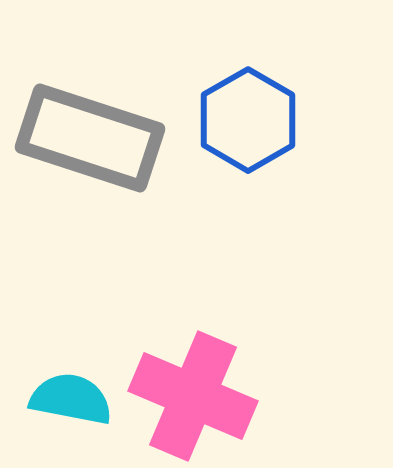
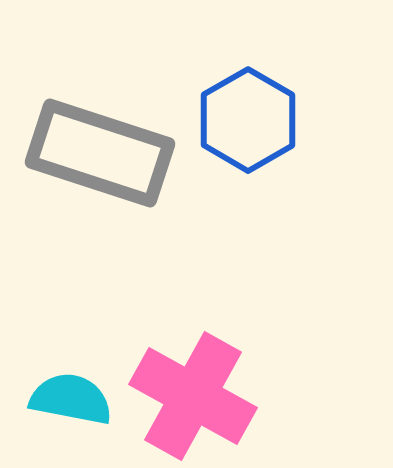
gray rectangle: moved 10 px right, 15 px down
pink cross: rotated 6 degrees clockwise
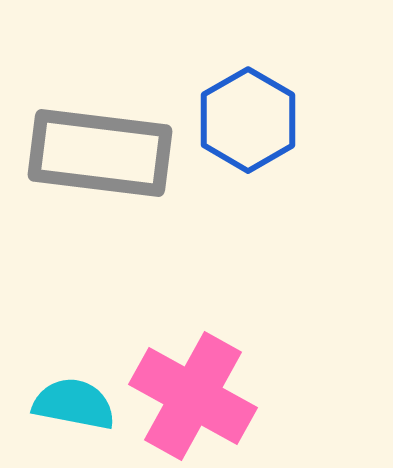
gray rectangle: rotated 11 degrees counterclockwise
cyan semicircle: moved 3 px right, 5 px down
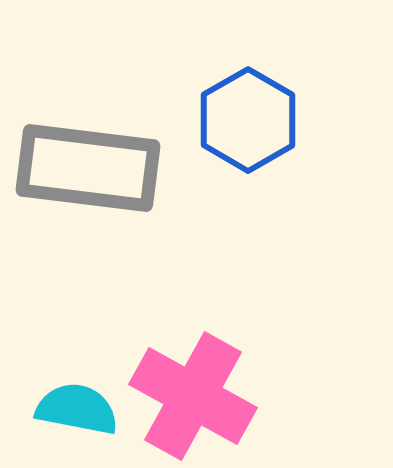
gray rectangle: moved 12 px left, 15 px down
cyan semicircle: moved 3 px right, 5 px down
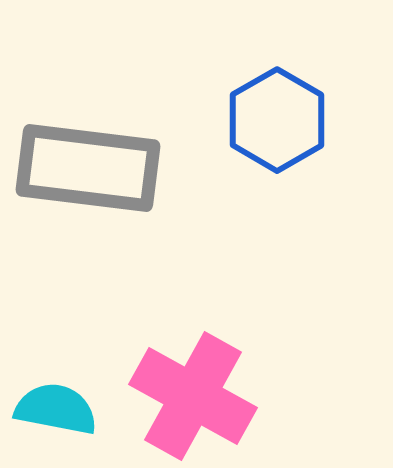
blue hexagon: moved 29 px right
cyan semicircle: moved 21 px left
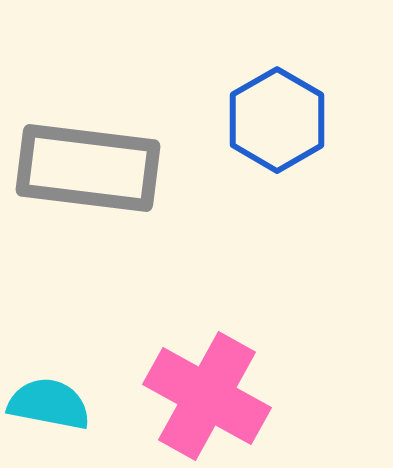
pink cross: moved 14 px right
cyan semicircle: moved 7 px left, 5 px up
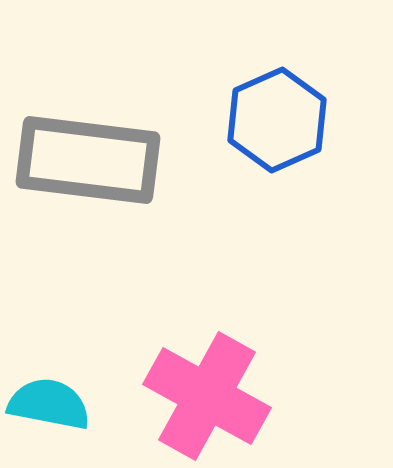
blue hexagon: rotated 6 degrees clockwise
gray rectangle: moved 8 px up
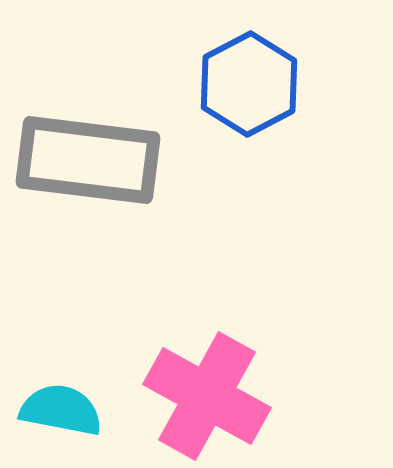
blue hexagon: moved 28 px left, 36 px up; rotated 4 degrees counterclockwise
cyan semicircle: moved 12 px right, 6 px down
